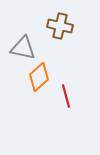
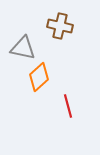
red line: moved 2 px right, 10 px down
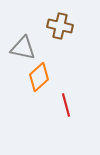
red line: moved 2 px left, 1 px up
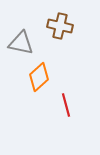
gray triangle: moved 2 px left, 5 px up
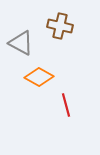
gray triangle: rotated 16 degrees clockwise
orange diamond: rotated 72 degrees clockwise
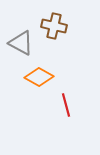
brown cross: moved 6 px left
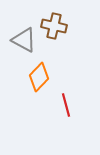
gray triangle: moved 3 px right, 3 px up
orange diamond: rotated 76 degrees counterclockwise
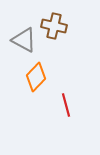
orange diamond: moved 3 px left
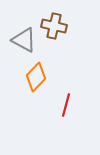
red line: rotated 30 degrees clockwise
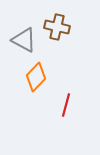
brown cross: moved 3 px right, 1 px down
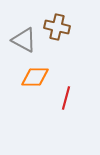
orange diamond: moved 1 px left; rotated 48 degrees clockwise
red line: moved 7 px up
